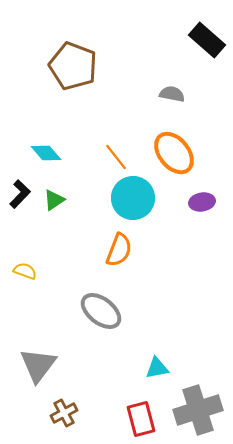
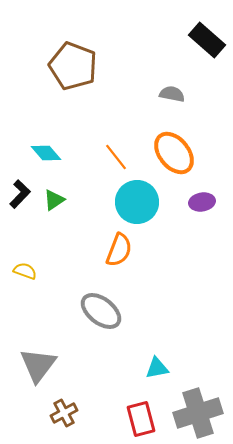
cyan circle: moved 4 px right, 4 px down
gray cross: moved 3 px down
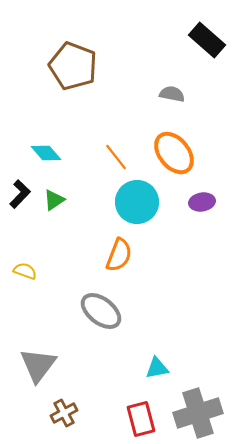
orange semicircle: moved 5 px down
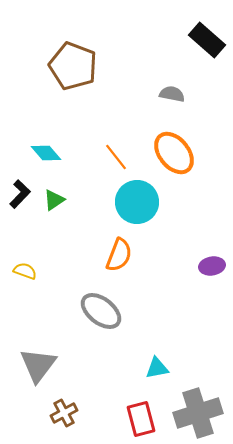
purple ellipse: moved 10 px right, 64 px down
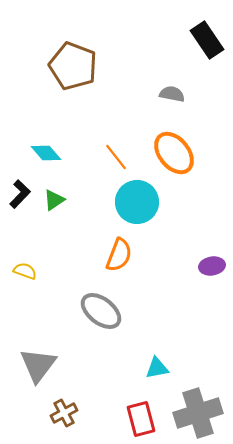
black rectangle: rotated 15 degrees clockwise
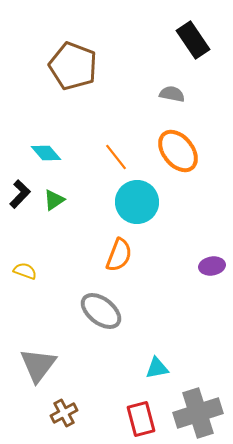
black rectangle: moved 14 px left
orange ellipse: moved 4 px right, 2 px up
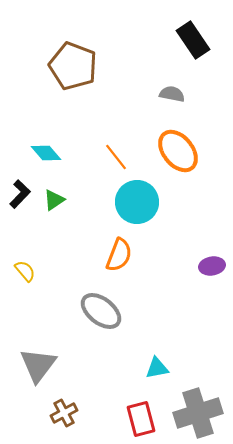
yellow semicircle: rotated 30 degrees clockwise
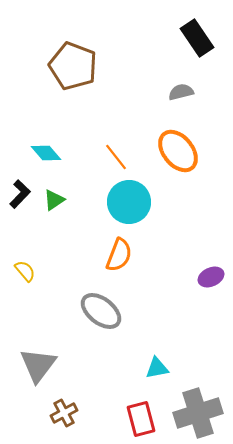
black rectangle: moved 4 px right, 2 px up
gray semicircle: moved 9 px right, 2 px up; rotated 25 degrees counterclockwise
cyan circle: moved 8 px left
purple ellipse: moved 1 px left, 11 px down; rotated 15 degrees counterclockwise
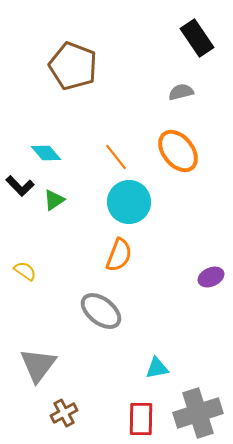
black L-shape: moved 8 px up; rotated 92 degrees clockwise
yellow semicircle: rotated 15 degrees counterclockwise
red rectangle: rotated 16 degrees clockwise
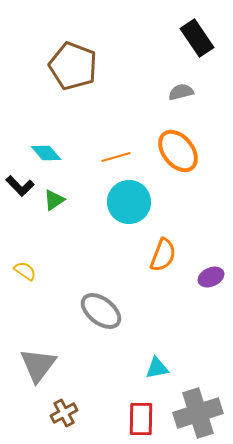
orange line: rotated 68 degrees counterclockwise
orange semicircle: moved 44 px right
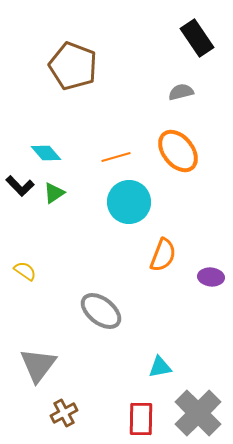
green triangle: moved 7 px up
purple ellipse: rotated 30 degrees clockwise
cyan triangle: moved 3 px right, 1 px up
gray cross: rotated 27 degrees counterclockwise
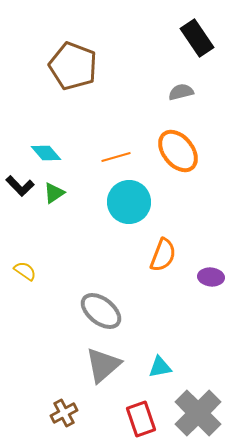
gray triangle: moved 65 px right; rotated 12 degrees clockwise
red rectangle: rotated 20 degrees counterclockwise
